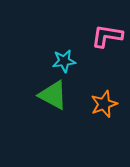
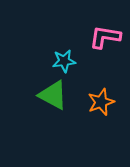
pink L-shape: moved 2 px left, 1 px down
orange star: moved 3 px left, 2 px up
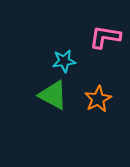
orange star: moved 3 px left, 3 px up; rotated 8 degrees counterclockwise
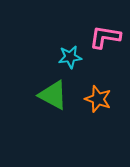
cyan star: moved 6 px right, 4 px up
orange star: rotated 24 degrees counterclockwise
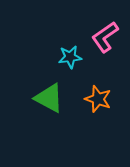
pink L-shape: rotated 44 degrees counterclockwise
green triangle: moved 4 px left, 3 px down
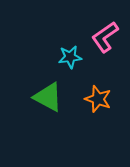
green triangle: moved 1 px left, 1 px up
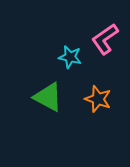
pink L-shape: moved 2 px down
cyan star: rotated 20 degrees clockwise
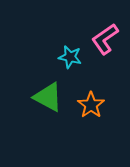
orange star: moved 7 px left, 6 px down; rotated 16 degrees clockwise
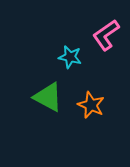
pink L-shape: moved 1 px right, 4 px up
orange star: rotated 12 degrees counterclockwise
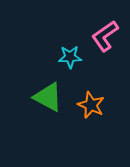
pink L-shape: moved 1 px left, 1 px down
cyan star: rotated 15 degrees counterclockwise
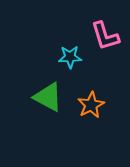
pink L-shape: rotated 72 degrees counterclockwise
orange star: rotated 20 degrees clockwise
